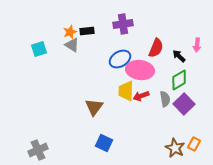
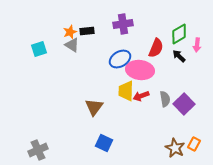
green diamond: moved 46 px up
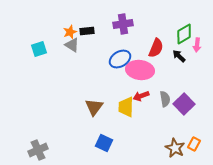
green diamond: moved 5 px right
yellow trapezoid: moved 16 px down
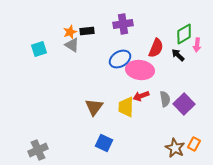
black arrow: moved 1 px left, 1 px up
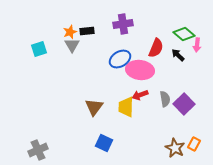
green diamond: rotated 70 degrees clockwise
gray triangle: rotated 28 degrees clockwise
red arrow: moved 1 px left, 1 px up
